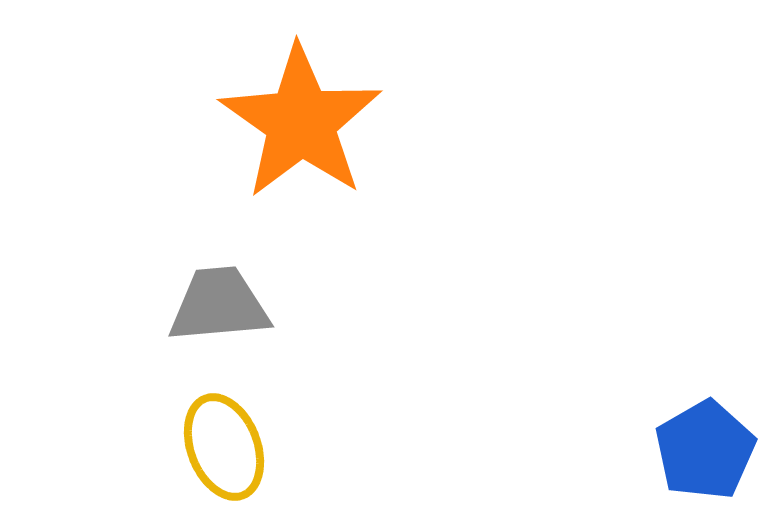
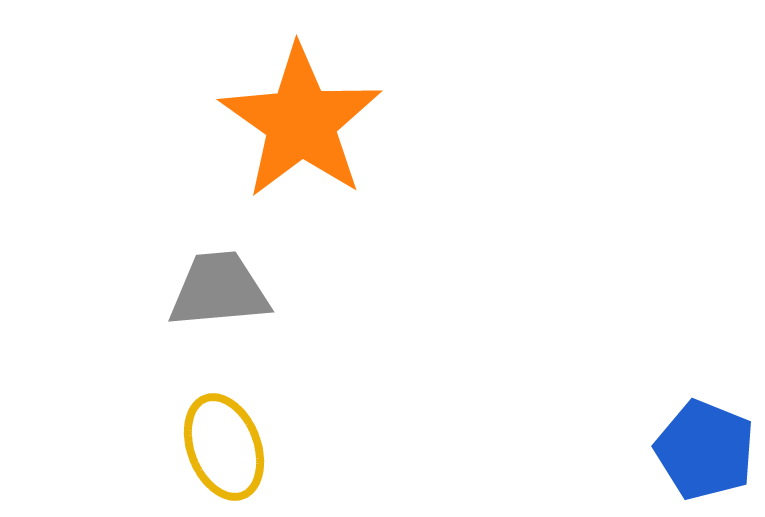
gray trapezoid: moved 15 px up
blue pentagon: rotated 20 degrees counterclockwise
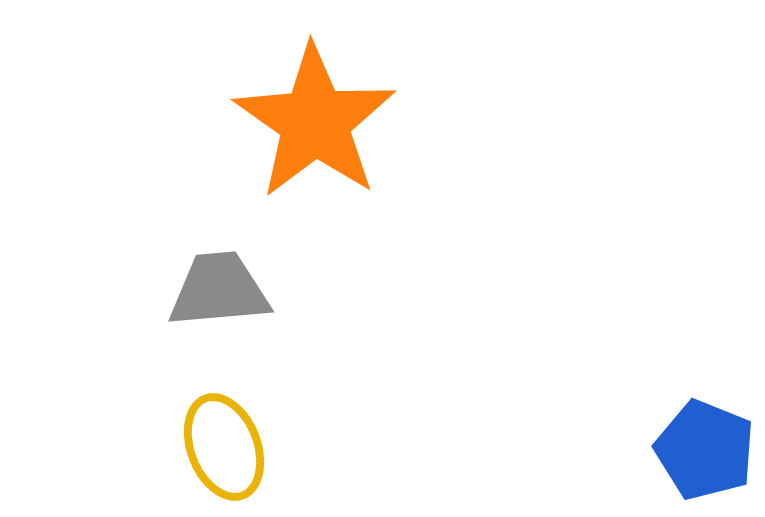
orange star: moved 14 px right
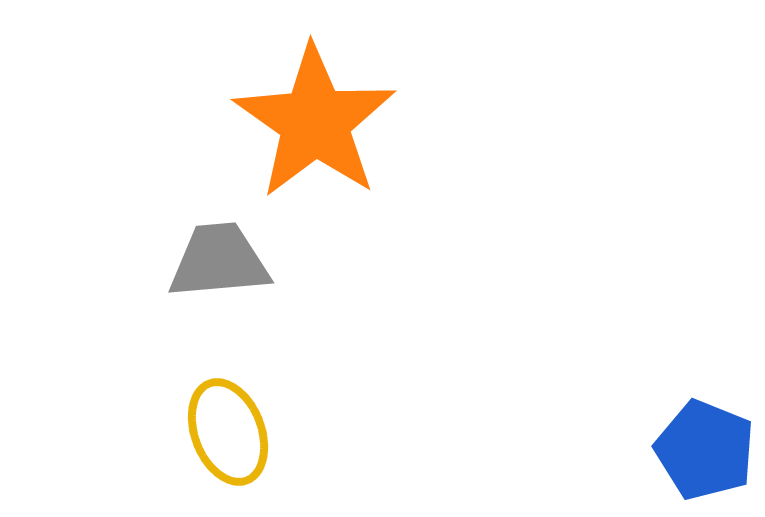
gray trapezoid: moved 29 px up
yellow ellipse: moved 4 px right, 15 px up
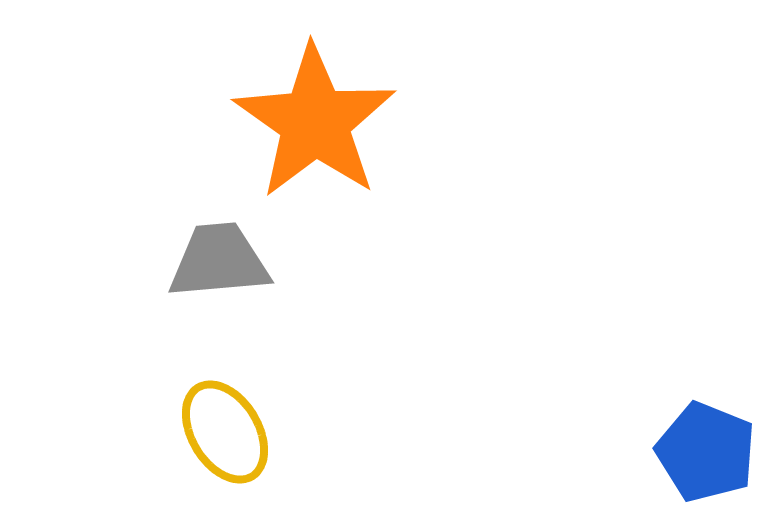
yellow ellipse: moved 3 px left; rotated 10 degrees counterclockwise
blue pentagon: moved 1 px right, 2 px down
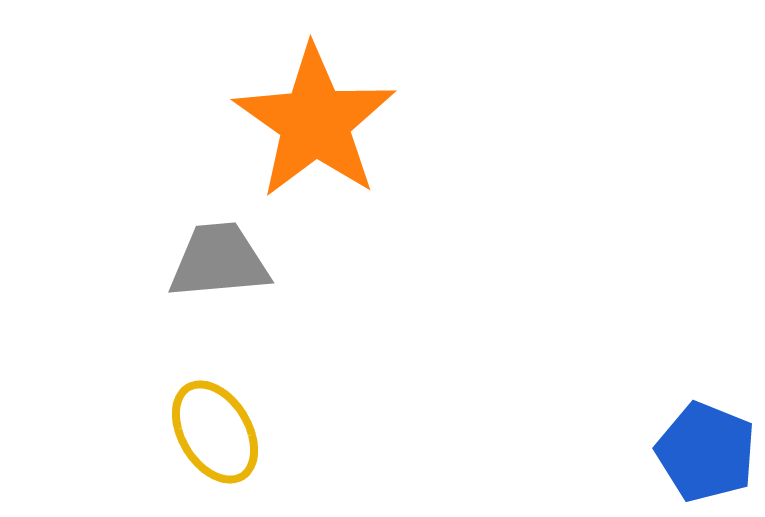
yellow ellipse: moved 10 px left
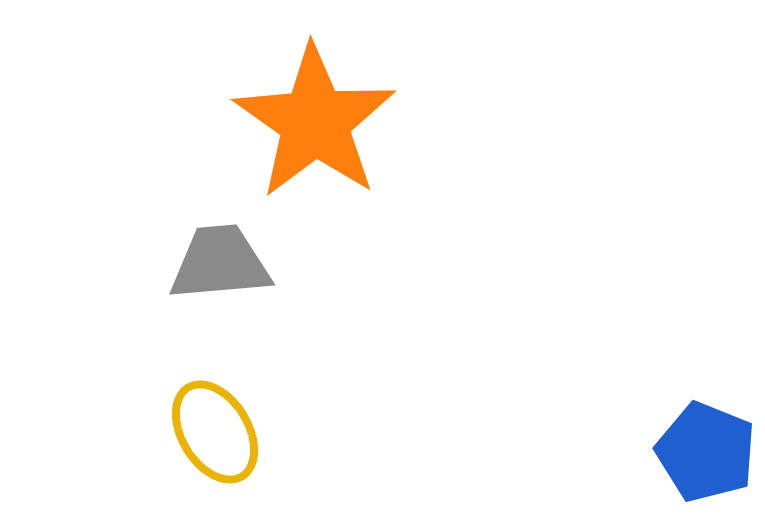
gray trapezoid: moved 1 px right, 2 px down
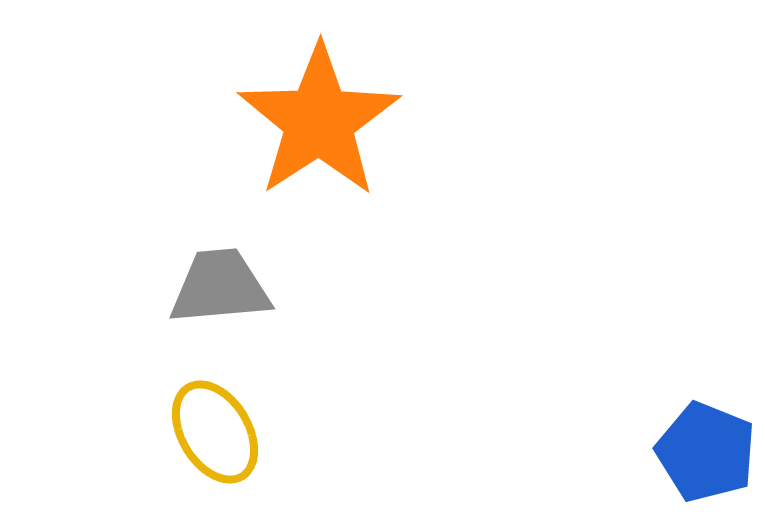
orange star: moved 4 px right, 1 px up; rotated 4 degrees clockwise
gray trapezoid: moved 24 px down
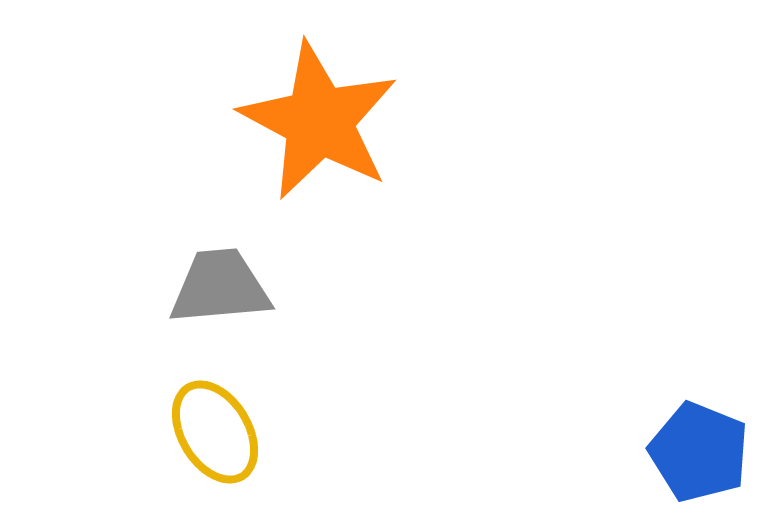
orange star: rotated 11 degrees counterclockwise
blue pentagon: moved 7 px left
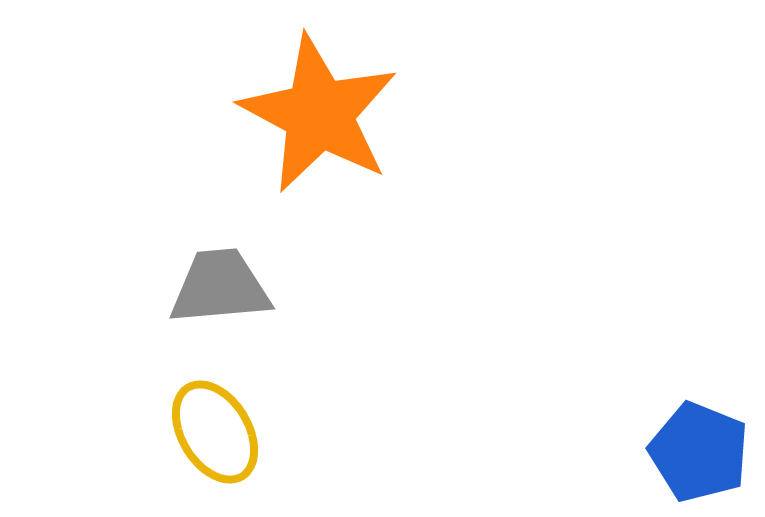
orange star: moved 7 px up
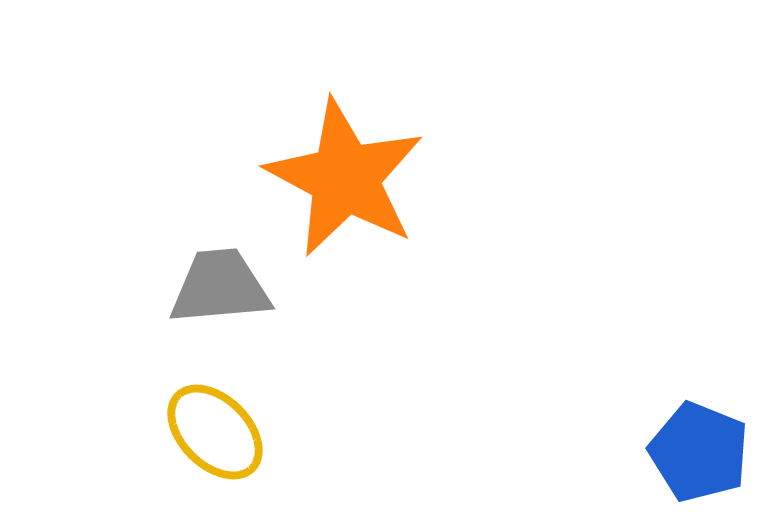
orange star: moved 26 px right, 64 px down
yellow ellipse: rotated 14 degrees counterclockwise
